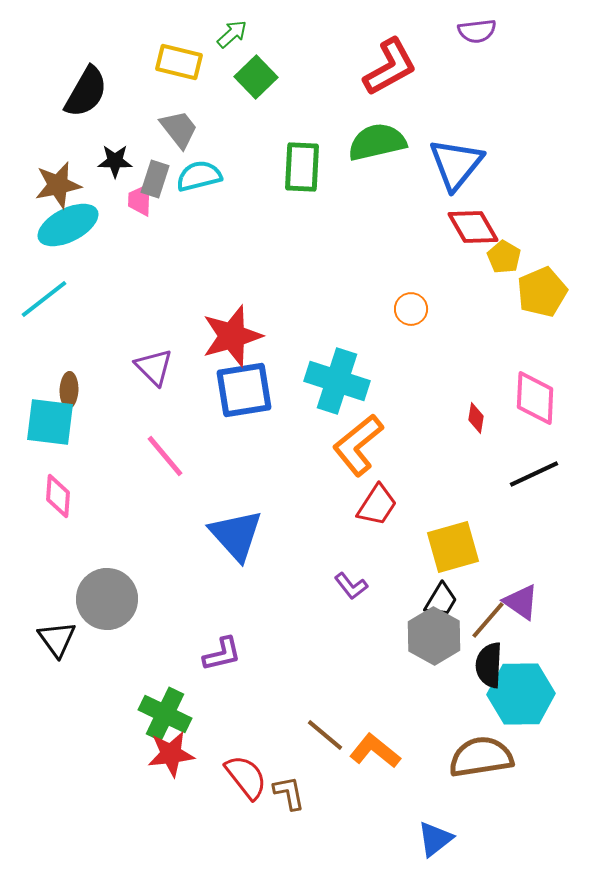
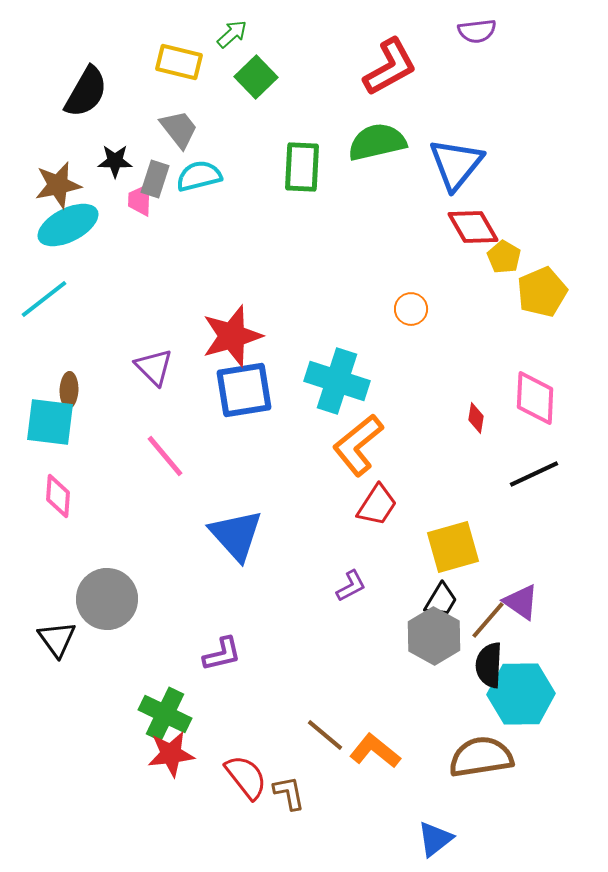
purple L-shape at (351, 586): rotated 80 degrees counterclockwise
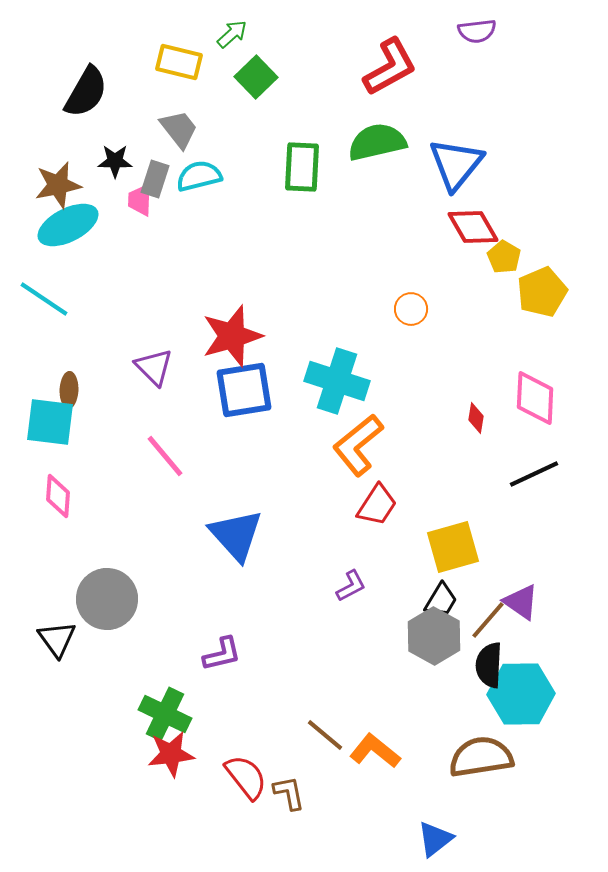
cyan line at (44, 299): rotated 72 degrees clockwise
